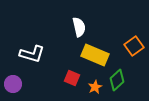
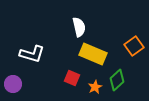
yellow rectangle: moved 2 px left, 1 px up
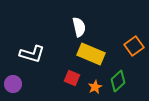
yellow rectangle: moved 2 px left
green diamond: moved 1 px right, 1 px down
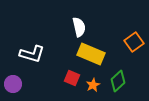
orange square: moved 4 px up
orange star: moved 2 px left, 2 px up
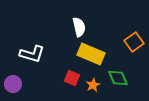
green diamond: moved 3 px up; rotated 70 degrees counterclockwise
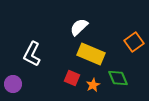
white semicircle: rotated 120 degrees counterclockwise
white L-shape: rotated 100 degrees clockwise
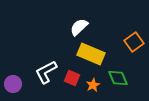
white L-shape: moved 14 px right, 18 px down; rotated 35 degrees clockwise
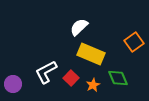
red square: moved 1 px left; rotated 21 degrees clockwise
